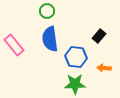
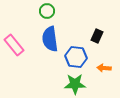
black rectangle: moved 2 px left; rotated 16 degrees counterclockwise
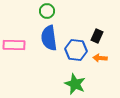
blue semicircle: moved 1 px left, 1 px up
pink rectangle: rotated 50 degrees counterclockwise
blue hexagon: moved 7 px up
orange arrow: moved 4 px left, 10 px up
green star: rotated 25 degrees clockwise
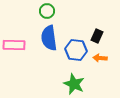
green star: moved 1 px left
